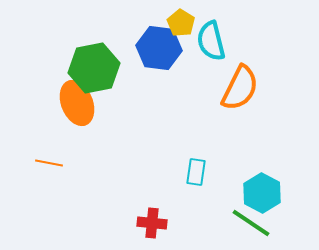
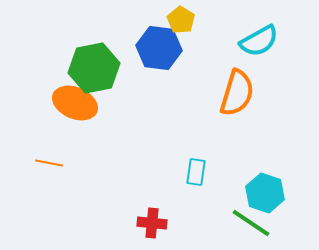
yellow pentagon: moved 3 px up
cyan semicircle: moved 48 px right; rotated 105 degrees counterclockwise
orange semicircle: moved 3 px left, 5 px down; rotated 9 degrees counterclockwise
orange ellipse: moved 2 px left; rotated 45 degrees counterclockwise
cyan hexagon: moved 3 px right; rotated 9 degrees counterclockwise
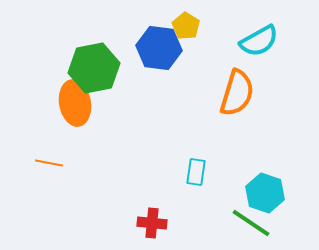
yellow pentagon: moved 5 px right, 6 px down
orange ellipse: rotated 57 degrees clockwise
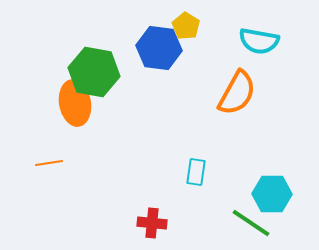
cyan semicircle: rotated 39 degrees clockwise
green hexagon: moved 4 px down; rotated 21 degrees clockwise
orange semicircle: rotated 12 degrees clockwise
orange line: rotated 20 degrees counterclockwise
cyan hexagon: moved 7 px right, 1 px down; rotated 18 degrees counterclockwise
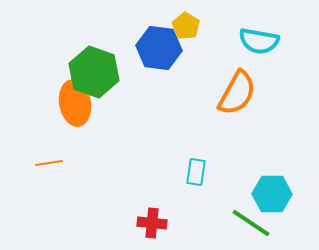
green hexagon: rotated 9 degrees clockwise
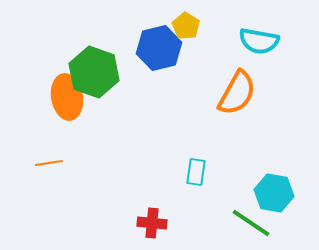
blue hexagon: rotated 21 degrees counterclockwise
orange ellipse: moved 8 px left, 6 px up
cyan hexagon: moved 2 px right, 1 px up; rotated 9 degrees clockwise
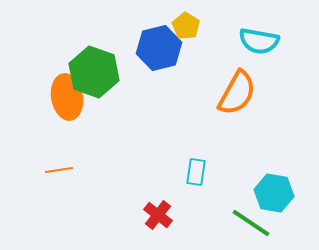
orange line: moved 10 px right, 7 px down
red cross: moved 6 px right, 8 px up; rotated 32 degrees clockwise
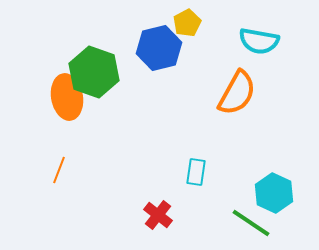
yellow pentagon: moved 1 px right, 3 px up; rotated 12 degrees clockwise
orange line: rotated 60 degrees counterclockwise
cyan hexagon: rotated 15 degrees clockwise
